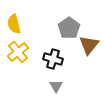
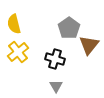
black cross: moved 2 px right
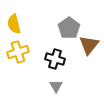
yellow cross: rotated 20 degrees clockwise
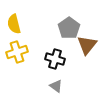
brown triangle: moved 2 px left
yellow cross: moved 1 px left
gray triangle: rotated 24 degrees counterclockwise
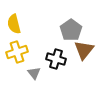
gray pentagon: moved 2 px right, 2 px down
brown triangle: moved 3 px left, 5 px down
black cross: moved 1 px right
gray triangle: moved 22 px left, 13 px up; rotated 16 degrees clockwise
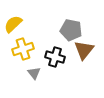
yellow semicircle: moved 1 px left; rotated 60 degrees clockwise
gray pentagon: rotated 25 degrees counterclockwise
yellow cross: moved 6 px right, 3 px up
black cross: moved 1 px left, 2 px up
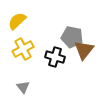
yellow semicircle: moved 4 px right, 3 px up
gray pentagon: moved 1 px right, 7 px down
yellow cross: rotated 10 degrees counterclockwise
gray triangle: moved 11 px left, 14 px down
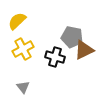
brown triangle: rotated 25 degrees clockwise
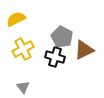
yellow semicircle: moved 1 px left, 2 px up; rotated 18 degrees clockwise
gray pentagon: moved 10 px left; rotated 15 degrees clockwise
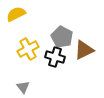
yellow semicircle: moved 5 px up
yellow cross: moved 5 px right
